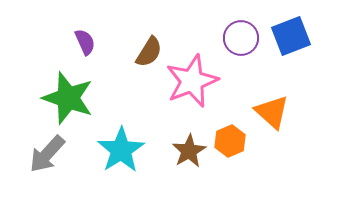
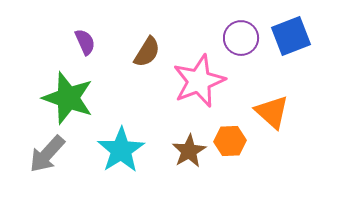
brown semicircle: moved 2 px left
pink star: moved 7 px right
orange hexagon: rotated 20 degrees clockwise
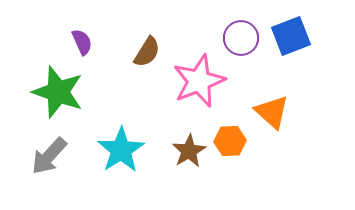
purple semicircle: moved 3 px left
green star: moved 10 px left, 6 px up
gray arrow: moved 2 px right, 2 px down
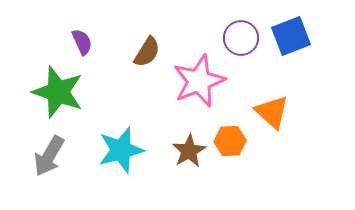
cyan star: rotated 18 degrees clockwise
gray arrow: rotated 12 degrees counterclockwise
